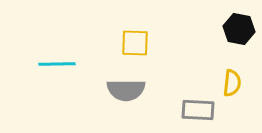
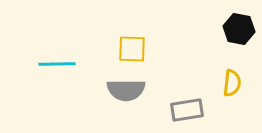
yellow square: moved 3 px left, 6 px down
gray rectangle: moved 11 px left; rotated 12 degrees counterclockwise
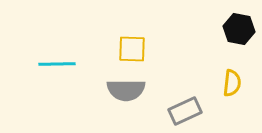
gray rectangle: moved 2 px left, 1 px down; rotated 16 degrees counterclockwise
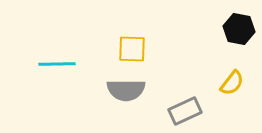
yellow semicircle: rotated 32 degrees clockwise
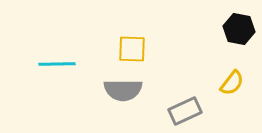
gray semicircle: moved 3 px left
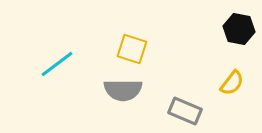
yellow square: rotated 16 degrees clockwise
cyan line: rotated 36 degrees counterclockwise
gray rectangle: rotated 48 degrees clockwise
